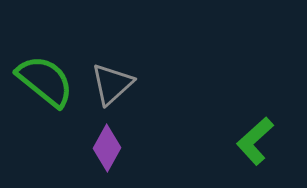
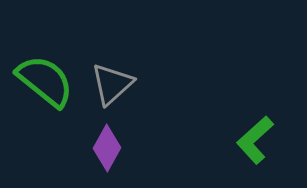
green L-shape: moved 1 px up
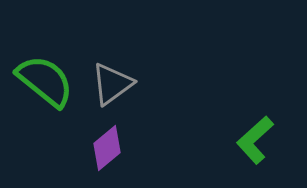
gray triangle: rotated 6 degrees clockwise
purple diamond: rotated 21 degrees clockwise
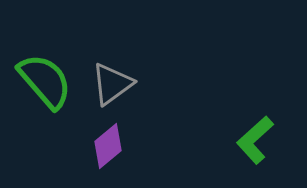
green semicircle: rotated 10 degrees clockwise
purple diamond: moved 1 px right, 2 px up
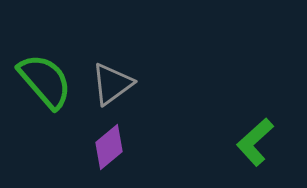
green L-shape: moved 2 px down
purple diamond: moved 1 px right, 1 px down
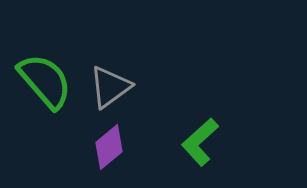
gray triangle: moved 2 px left, 3 px down
green L-shape: moved 55 px left
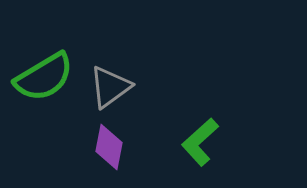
green semicircle: moved 1 px left, 4 px up; rotated 100 degrees clockwise
purple diamond: rotated 39 degrees counterclockwise
